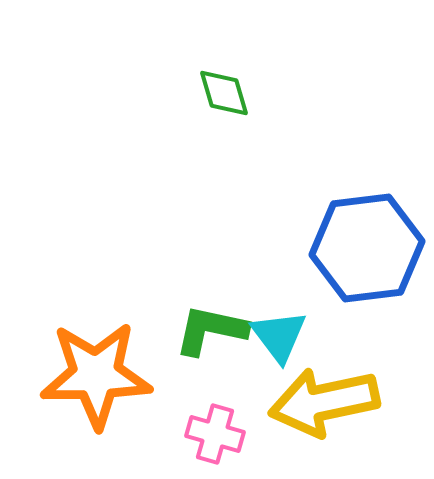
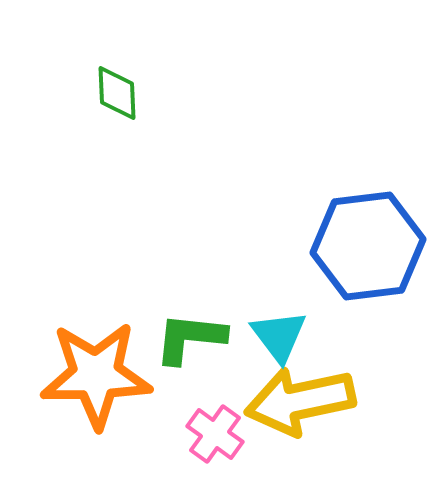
green diamond: moved 107 px left; rotated 14 degrees clockwise
blue hexagon: moved 1 px right, 2 px up
green L-shape: moved 21 px left, 8 px down; rotated 6 degrees counterclockwise
yellow arrow: moved 24 px left, 1 px up
pink cross: rotated 20 degrees clockwise
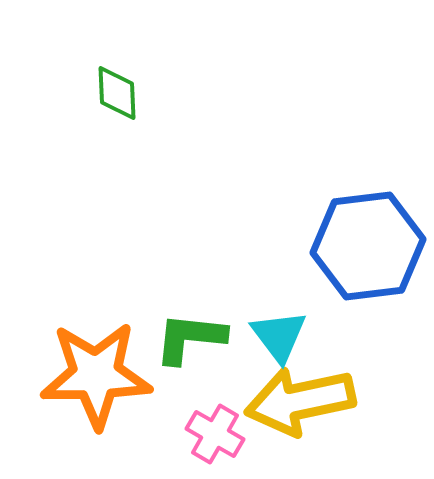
pink cross: rotated 6 degrees counterclockwise
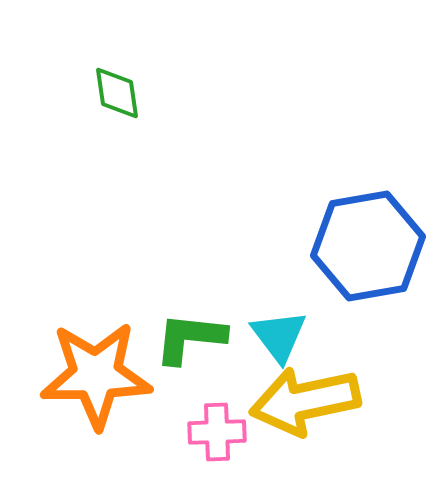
green diamond: rotated 6 degrees counterclockwise
blue hexagon: rotated 3 degrees counterclockwise
yellow arrow: moved 5 px right
pink cross: moved 2 px right, 2 px up; rotated 32 degrees counterclockwise
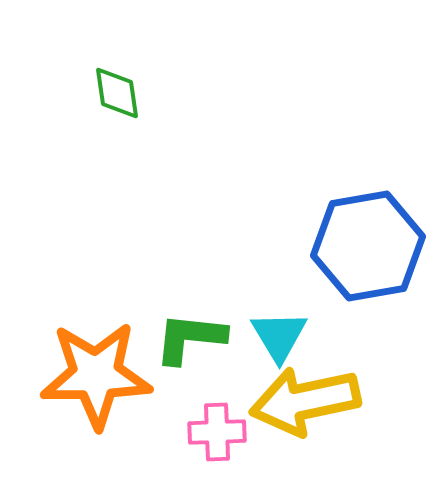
cyan triangle: rotated 6 degrees clockwise
